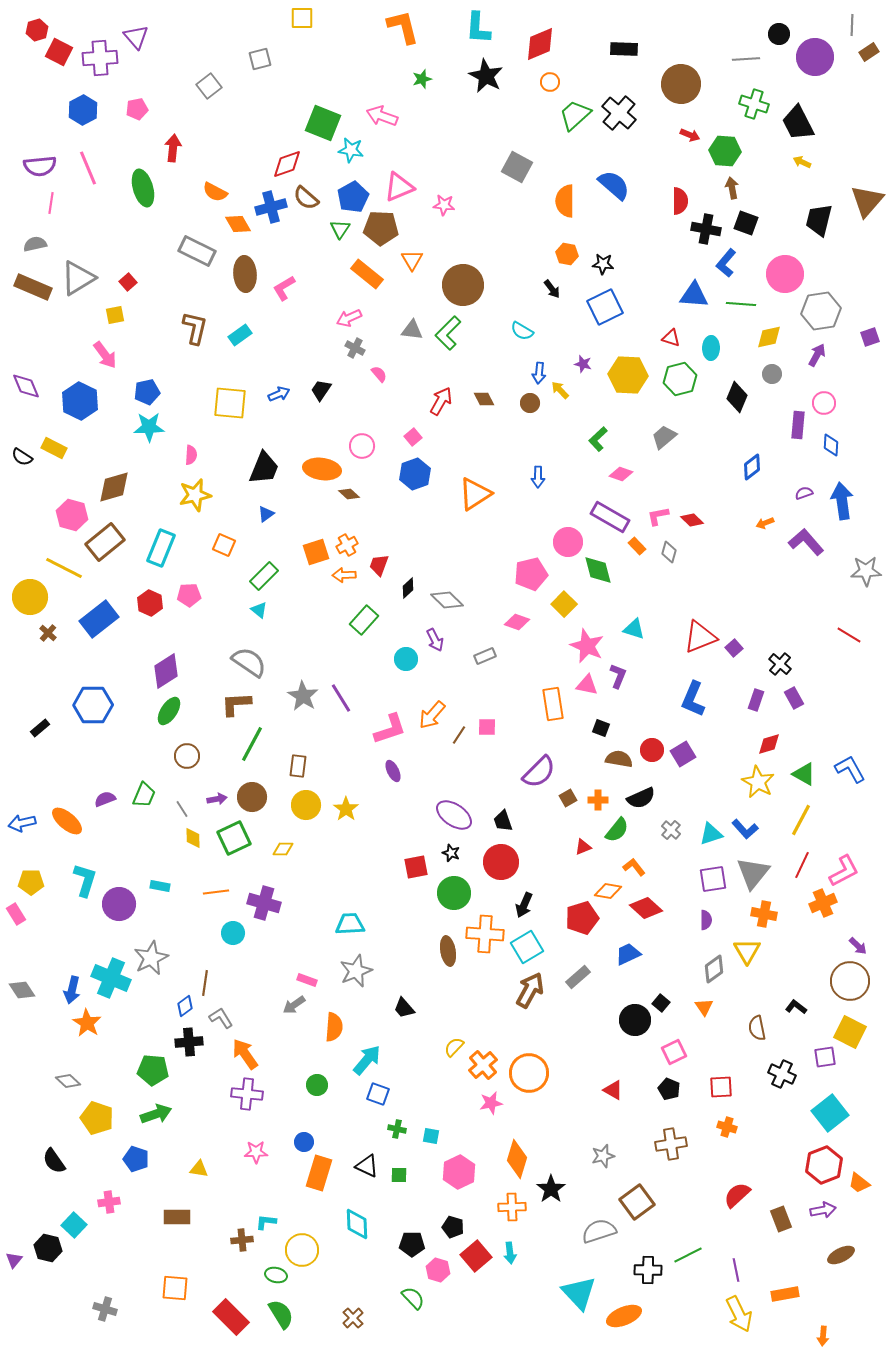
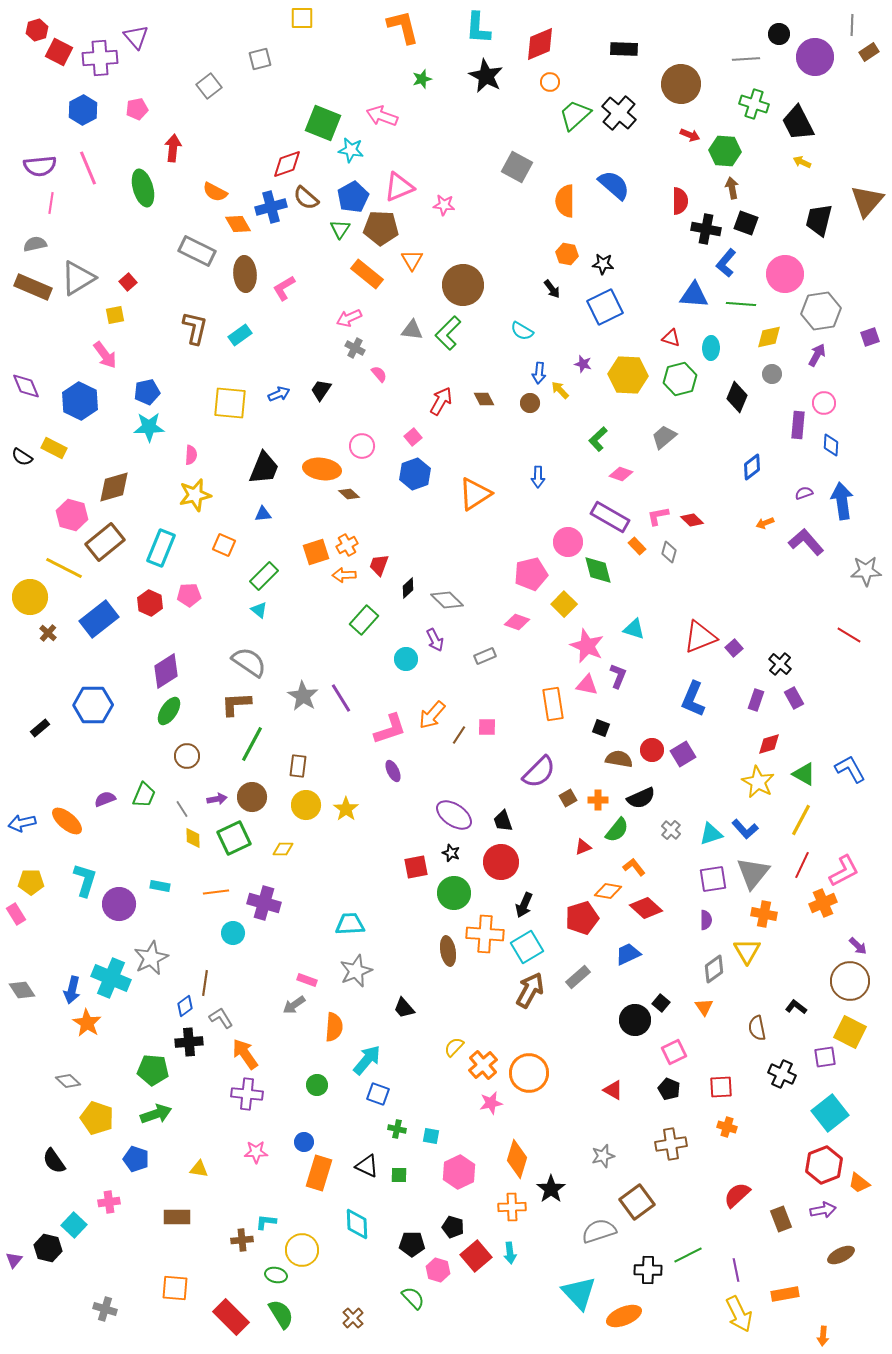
blue triangle at (266, 514): moved 3 px left; rotated 30 degrees clockwise
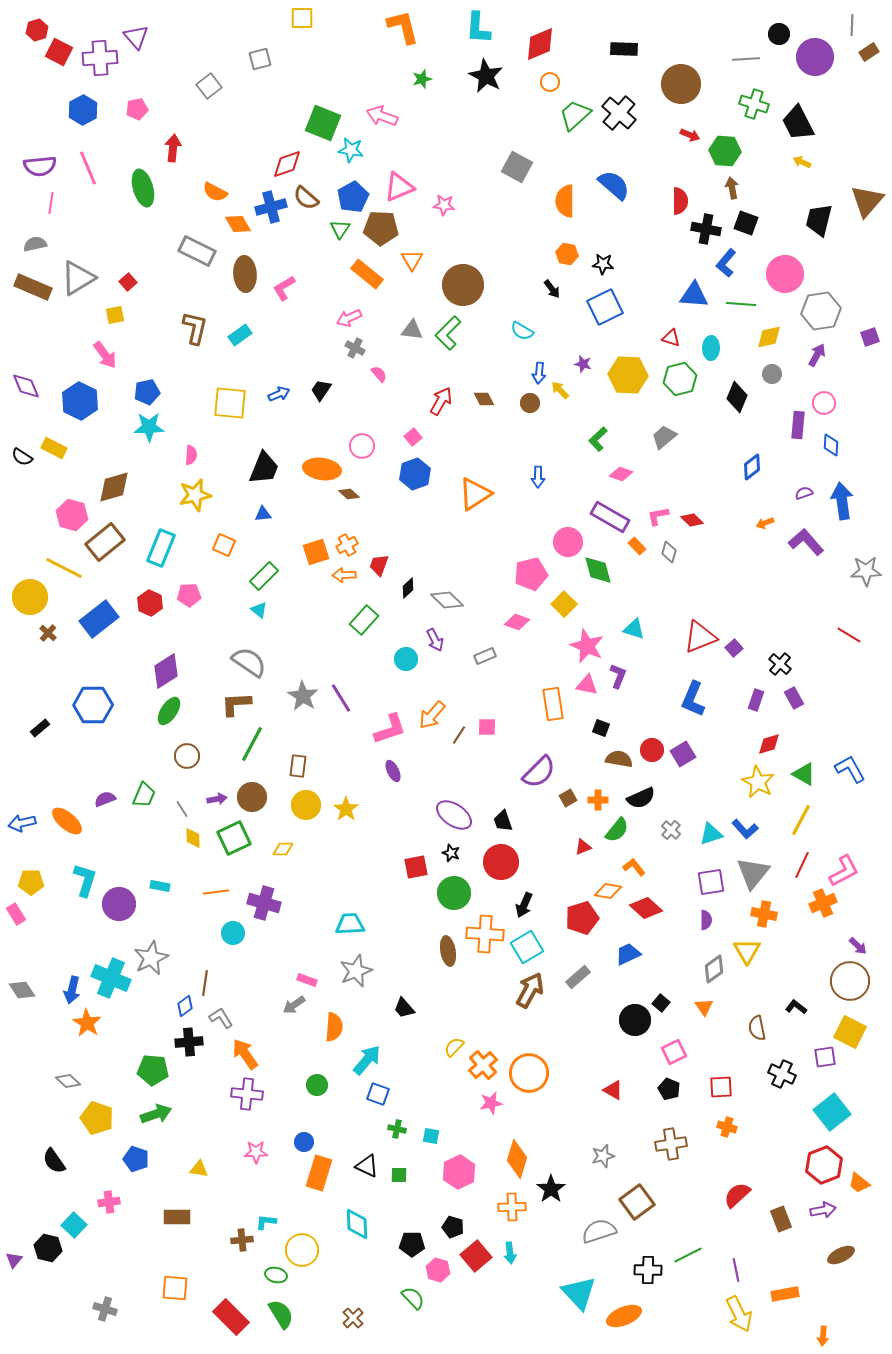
purple square at (713, 879): moved 2 px left, 3 px down
cyan square at (830, 1113): moved 2 px right, 1 px up
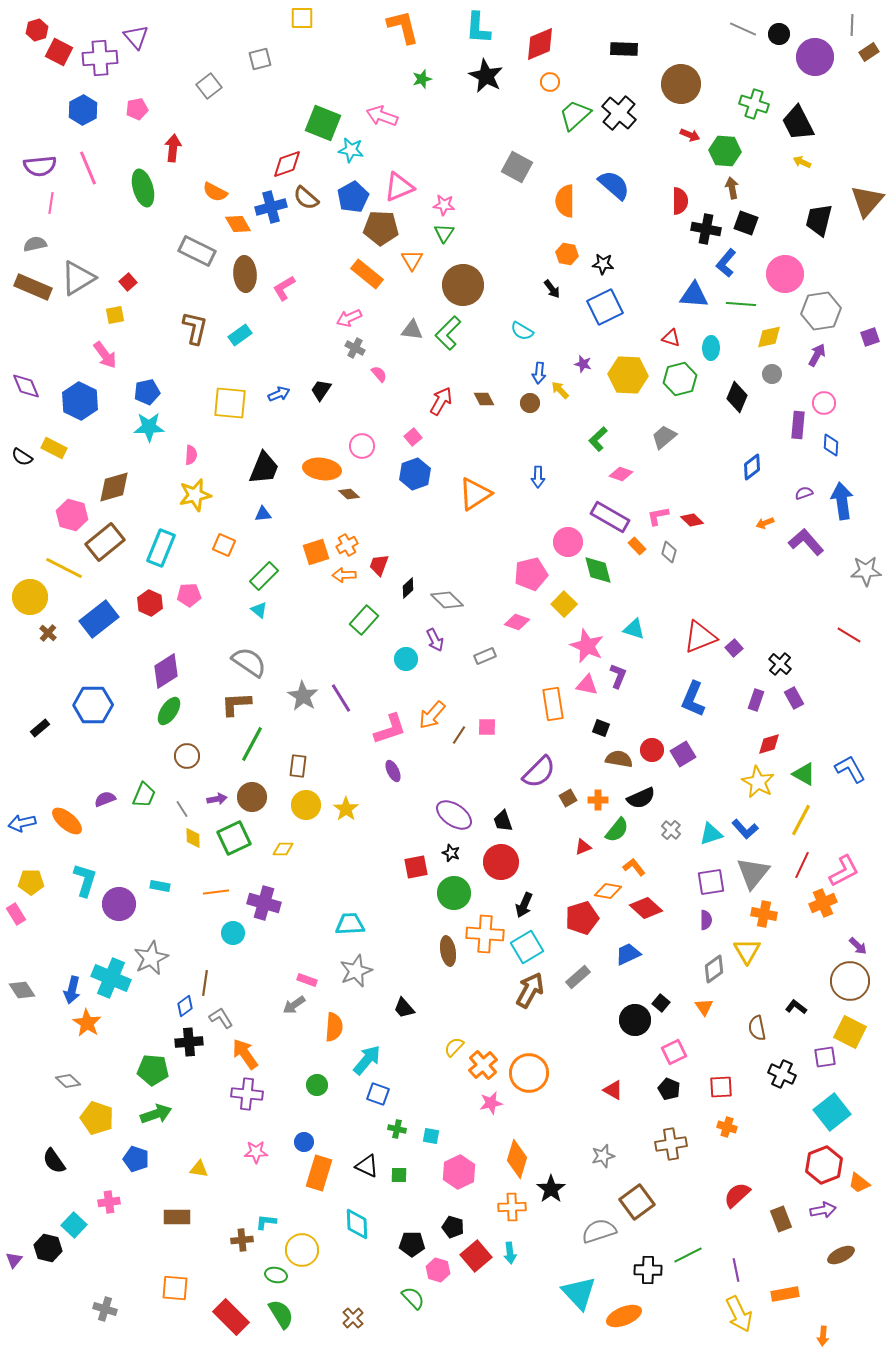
gray line at (746, 59): moved 3 px left, 30 px up; rotated 28 degrees clockwise
green triangle at (340, 229): moved 104 px right, 4 px down
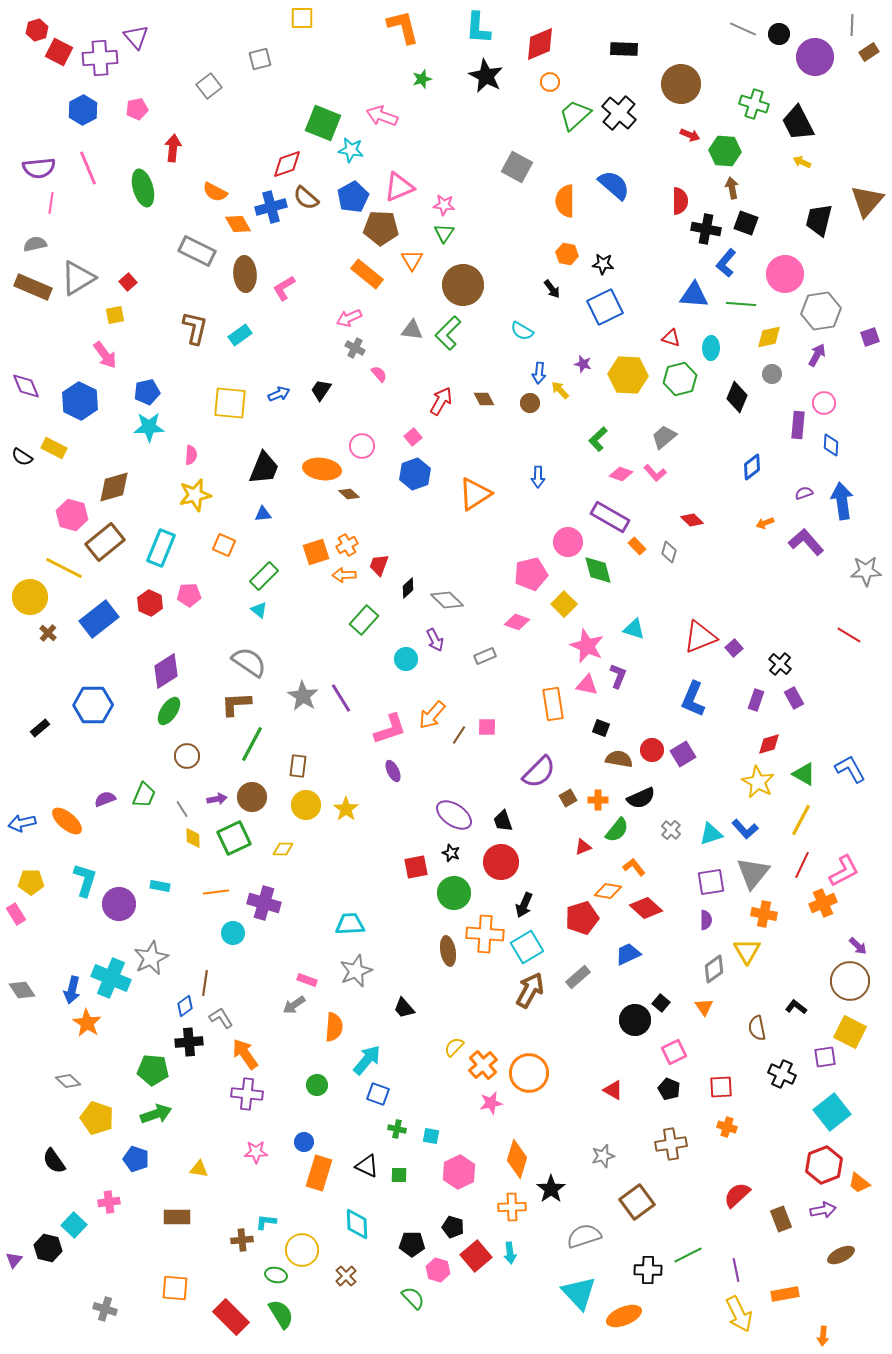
purple semicircle at (40, 166): moved 1 px left, 2 px down
pink L-shape at (658, 516): moved 3 px left, 43 px up; rotated 120 degrees counterclockwise
gray semicircle at (599, 1231): moved 15 px left, 5 px down
brown cross at (353, 1318): moved 7 px left, 42 px up
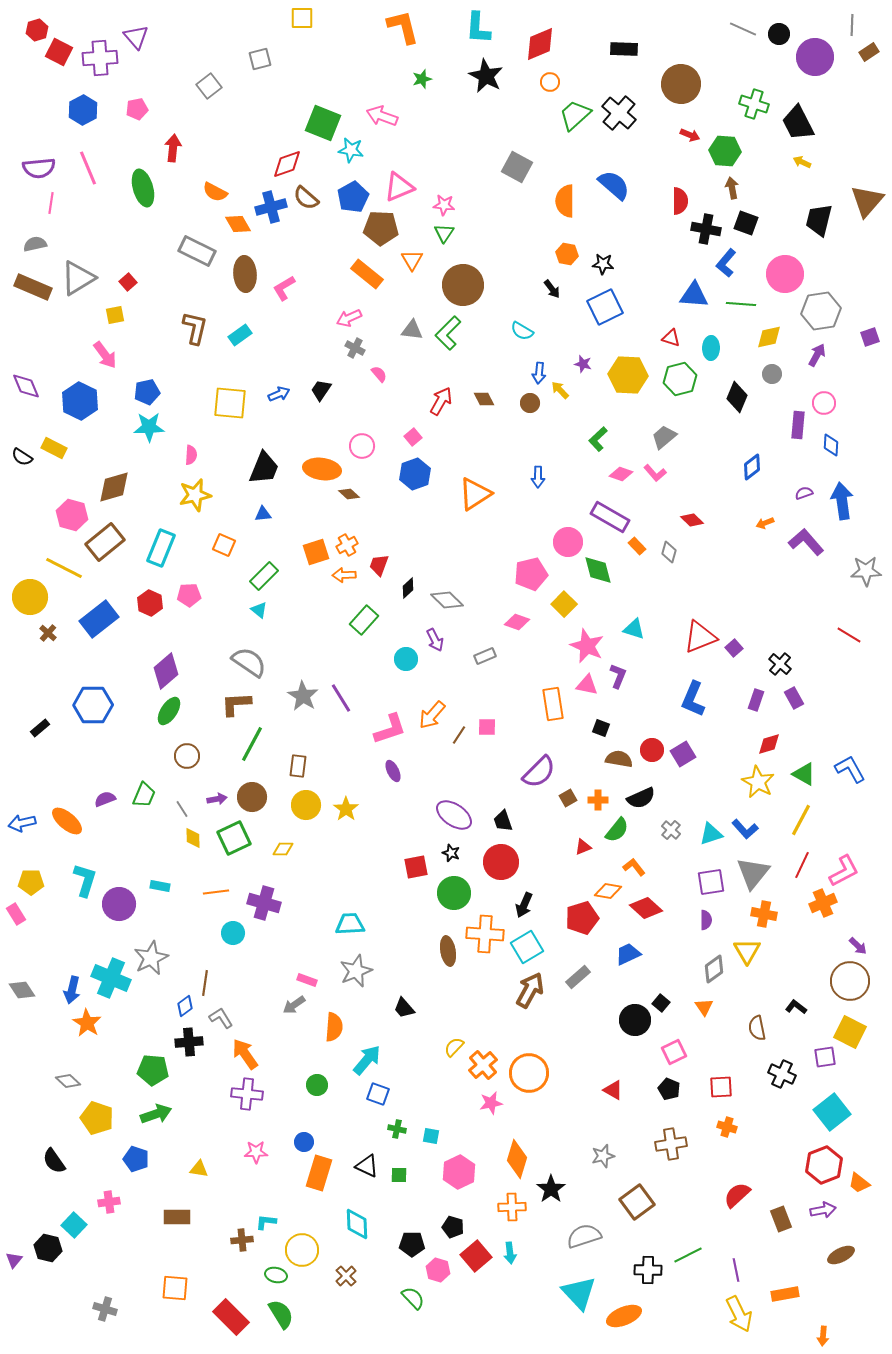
purple diamond at (166, 671): rotated 9 degrees counterclockwise
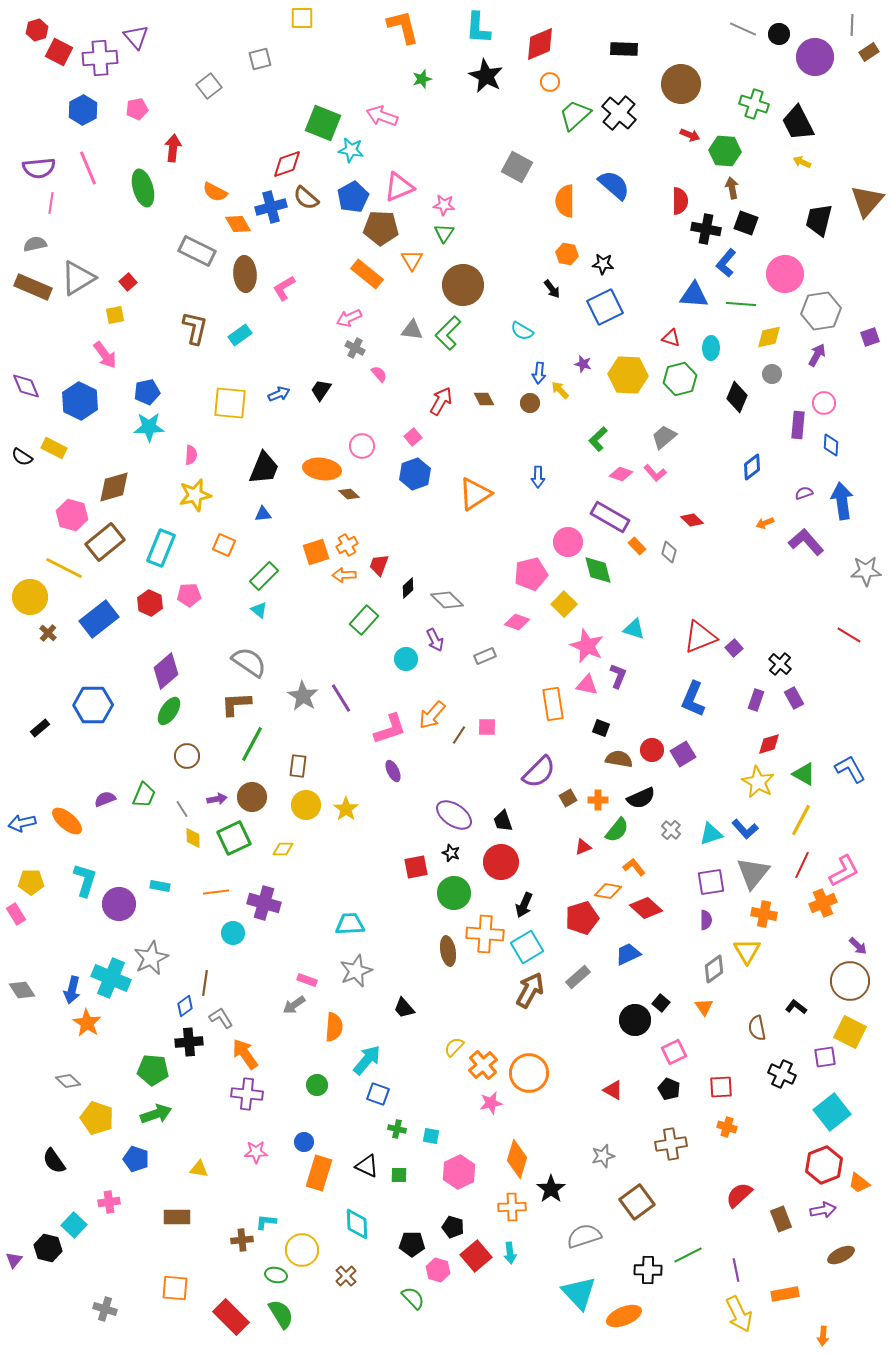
red semicircle at (737, 1195): moved 2 px right
